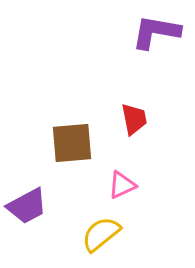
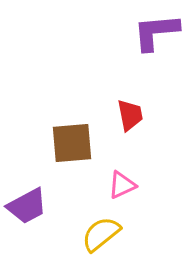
purple L-shape: rotated 15 degrees counterclockwise
red trapezoid: moved 4 px left, 4 px up
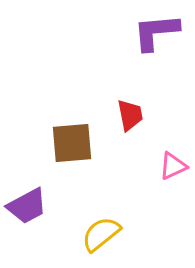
pink triangle: moved 51 px right, 19 px up
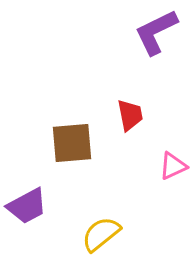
purple L-shape: rotated 21 degrees counterclockwise
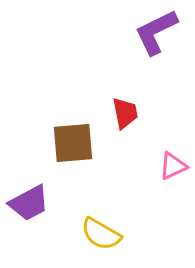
red trapezoid: moved 5 px left, 2 px up
brown square: moved 1 px right
purple trapezoid: moved 2 px right, 3 px up
yellow semicircle: rotated 111 degrees counterclockwise
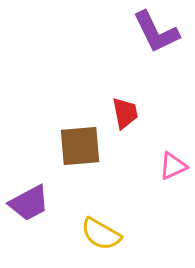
purple L-shape: rotated 90 degrees counterclockwise
brown square: moved 7 px right, 3 px down
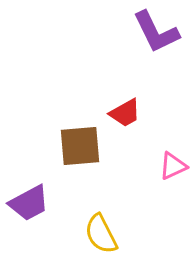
red trapezoid: rotated 72 degrees clockwise
yellow semicircle: rotated 33 degrees clockwise
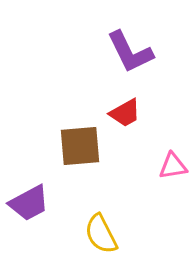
purple L-shape: moved 26 px left, 20 px down
pink triangle: rotated 16 degrees clockwise
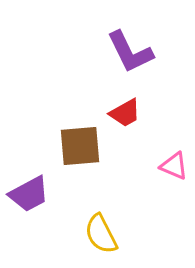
pink triangle: moved 1 px right; rotated 32 degrees clockwise
purple trapezoid: moved 9 px up
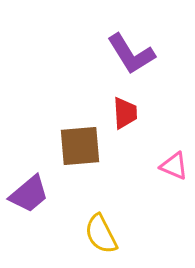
purple L-shape: moved 1 px right, 2 px down; rotated 6 degrees counterclockwise
red trapezoid: rotated 64 degrees counterclockwise
purple trapezoid: rotated 12 degrees counterclockwise
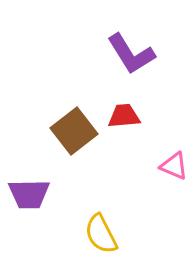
red trapezoid: moved 1 px left, 3 px down; rotated 92 degrees counterclockwise
brown square: moved 6 px left, 15 px up; rotated 33 degrees counterclockwise
purple trapezoid: rotated 39 degrees clockwise
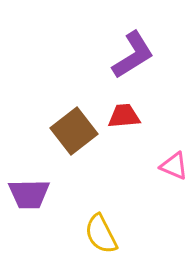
purple L-shape: moved 2 px right, 1 px down; rotated 90 degrees counterclockwise
